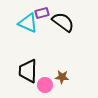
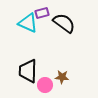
black semicircle: moved 1 px right, 1 px down
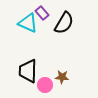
purple rectangle: rotated 64 degrees clockwise
black semicircle: rotated 85 degrees clockwise
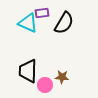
purple rectangle: rotated 56 degrees counterclockwise
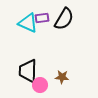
purple rectangle: moved 5 px down
black semicircle: moved 4 px up
pink circle: moved 5 px left
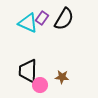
purple rectangle: rotated 48 degrees counterclockwise
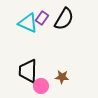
pink circle: moved 1 px right, 1 px down
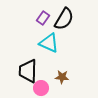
purple rectangle: moved 1 px right
cyan triangle: moved 21 px right, 20 px down
pink circle: moved 2 px down
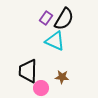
purple rectangle: moved 3 px right
cyan triangle: moved 6 px right, 2 px up
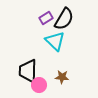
purple rectangle: rotated 24 degrees clockwise
cyan triangle: rotated 20 degrees clockwise
pink circle: moved 2 px left, 3 px up
